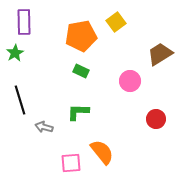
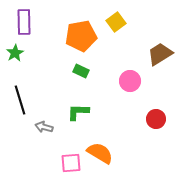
orange semicircle: moved 2 px left, 1 px down; rotated 20 degrees counterclockwise
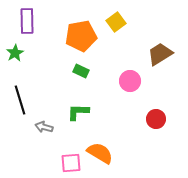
purple rectangle: moved 3 px right, 1 px up
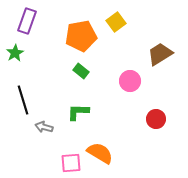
purple rectangle: rotated 20 degrees clockwise
green rectangle: rotated 14 degrees clockwise
black line: moved 3 px right
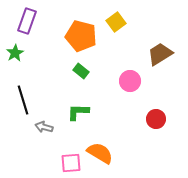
orange pentagon: rotated 24 degrees clockwise
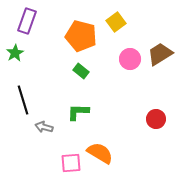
pink circle: moved 22 px up
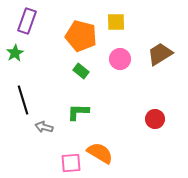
yellow square: rotated 36 degrees clockwise
pink circle: moved 10 px left
red circle: moved 1 px left
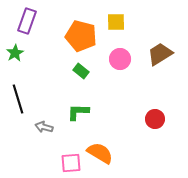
black line: moved 5 px left, 1 px up
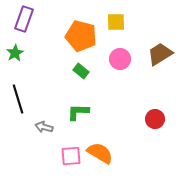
purple rectangle: moved 3 px left, 2 px up
pink square: moved 7 px up
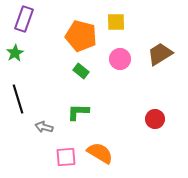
pink square: moved 5 px left, 1 px down
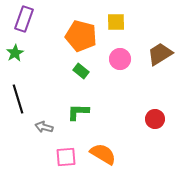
orange semicircle: moved 3 px right, 1 px down
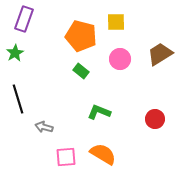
green L-shape: moved 21 px right; rotated 20 degrees clockwise
